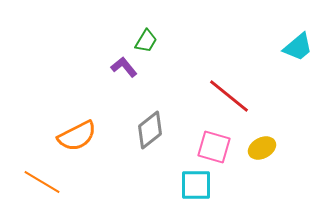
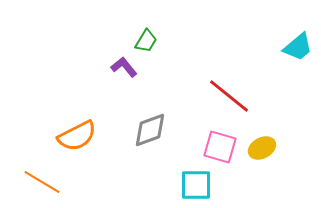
gray diamond: rotated 18 degrees clockwise
pink square: moved 6 px right
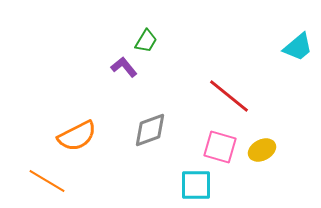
yellow ellipse: moved 2 px down
orange line: moved 5 px right, 1 px up
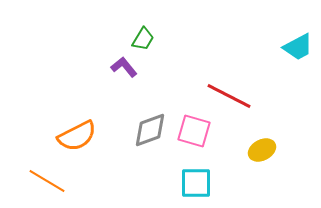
green trapezoid: moved 3 px left, 2 px up
cyan trapezoid: rotated 12 degrees clockwise
red line: rotated 12 degrees counterclockwise
pink square: moved 26 px left, 16 px up
cyan square: moved 2 px up
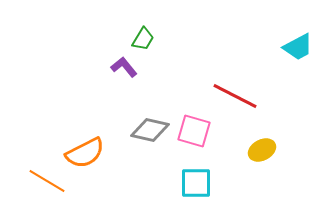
red line: moved 6 px right
gray diamond: rotated 33 degrees clockwise
orange semicircle: moved 8 px right, 17 px down
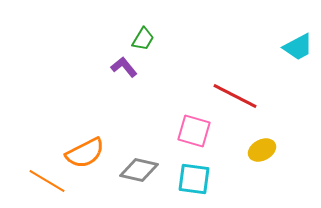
gray diamond: moved 11 px left, 40 px down
cyan square: moved 2 px left, 4 px up; rotated 8 degrees clockwise
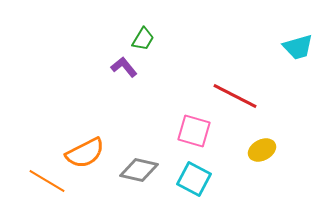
cyan trapezoid: rotated 12 degrees clockwise
cyan square: rotated 20 degrees clockwise
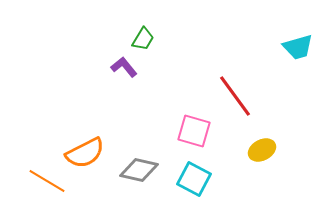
red line: rotated 27 degrees clockwise
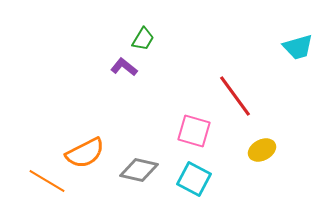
purple L-shape: rotated 12 degrees counterclockwise
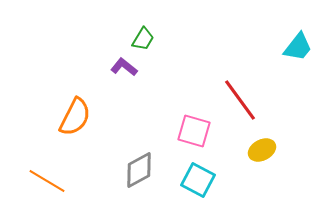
cyan trapezoid: rotated 36 degrees counterclockwise
red line: moved 5 px right, 4 px down
orange semicircle: moved 10 px left, 36 px up; rotated 36 degrees counterclockwise
gray diamond: rotated 42 degrees counterclockwise
cyan square: moved 4 px right, 1 px down
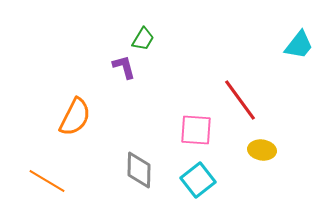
cyan trapezoid: moved 1 px right, 2 px up
purple L-shape: rotated 36 degrees clockwise
pink square: moved 2 px right, 1 px up; rotated 12 degrees counterclockwise
yellow ellipse: rotated 36 degrees clockwise
gray diamond: rotated 60 degrees counterclockwise
cyan square: rotated 24 degrees clockwise
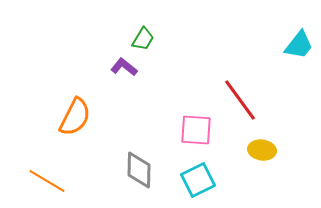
purple L-shape: rotated 36 degrees counterclockwise
cyan square: rotated 12 degrees clockwise
